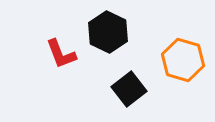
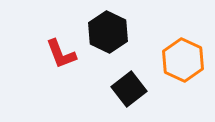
orange hexagon: rotated 9 degrees clockwise
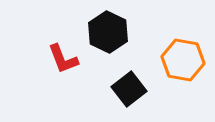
red L-shape: moved 2 px right, 5 px down
orange hexagon: rotated 15 degrees counterclockwise
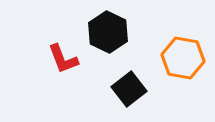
orange hexagon: moved 2 px up
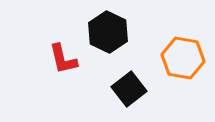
red L-shape: rotated 8 degrees clockwise
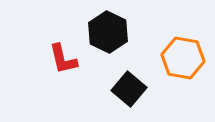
black square: rotated 12 degrees counterclockwise
